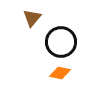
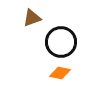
brown triangle: rotated 30 degrees clockwise
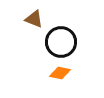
brown triangle: moved 2 px right, 1 px down; rotated 42 degrees clockwise
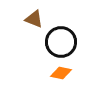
orange diamond: moved 1 px right
